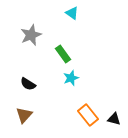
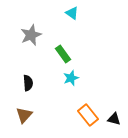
black semicircle: moved 1 px up; rotated 126 degrees counterclockwise
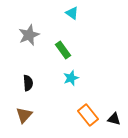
gray star: moved 2 px left
green rectangle: moved 4 px up
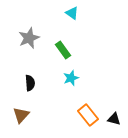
gray star: moved 3 px down
black semicircle: moved 2 px right
brown triangle: moved 3 px left
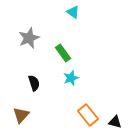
cyan triangle: moved 1 px right, 1 px up
green rectangle: moved 3 px down
black semicircle: moved 4 px right; rotated 14 degrees counterclockwise
black triangle: moved 1 px right, 3 px down
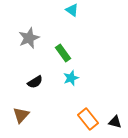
cyan triangle: moved 1 px left, 2 px up
black semicircle: moved 1 px right, 1 px up; rotated 77 degrees clockwise
orange rectangle: moved 4 px down
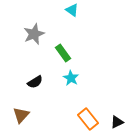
gray star: moved 5 px right, 4 px up
cyan star: rotated 21 degrees counterclockwise
black triangle: moved 2 px right; rotated 40 degrees counterclockwise
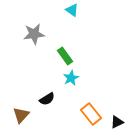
gray star: rotated 15 degrees clockwise
green rectangle: moved 2 px right, 3 px down
cyan star: rotated 14 degrees clockwise
black semicircle: moved 12 px right, 17 px down
orange rectangle: moved 3 px right, 5 px up
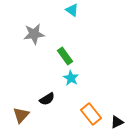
cyan star: rotated 14 degrees counterclockwise
